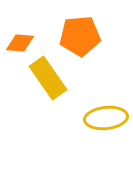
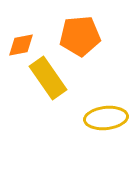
orange diamond: moved 1 px right, 2 px down; rotated 16 degrees counterclockwise
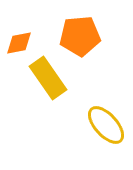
orange diamond: moved 2 px left, 2 px up
yellow ellipse: moved 7 px down; rotated 54 degrees clockwise
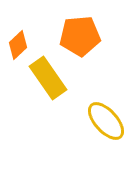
orange diamond: moved 1 px left, 2 px down; rotated 32 degrees counterclockwise
yellow ellipse: moved 4 px up
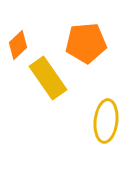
orange pentagon: moved 6 px right, 7 px down
yellow ellipse: rotated 48 degrees clockwise
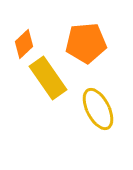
orange diamond: moved 6 px right, 1 px up
yellow ellipse: moved 8 px left, 12 px up; rotated 33 degrees counterclockwise
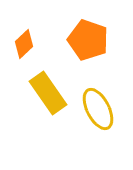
orange pentagon: moved 2 px right, 3 px up; rotated 24 degrees clockwise
yellow rectangle: moved 15 px down
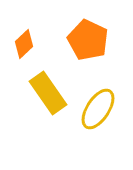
orange pentagon: rotated 6 degrees clockwise
yellow ellipse: rotated 60 degrees clockwise
